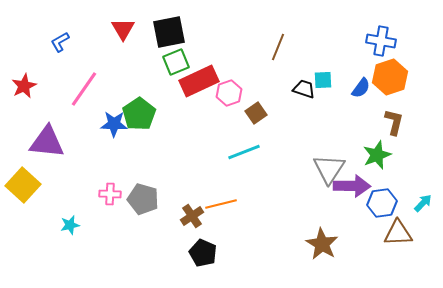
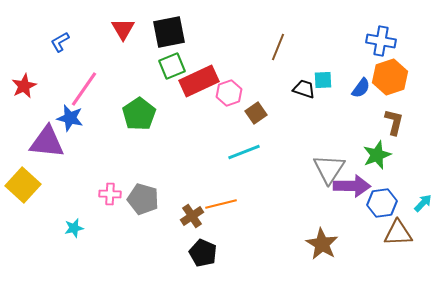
green square: moved 4 px left, 4 px down
blue star: moved 44 px left, 6 px up; rotated 12 degrees clockwise
cyan star: moved 4 px right, 3 px down
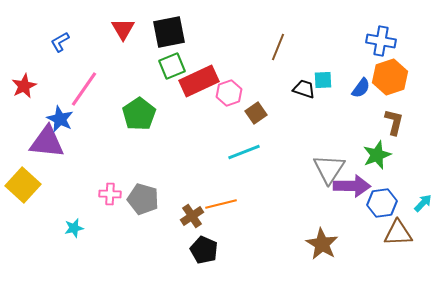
blue star: moved 10 px left, 1 px down; rotated 12 degrees clockwise
black pentagon: moved 1 px right, 3 px up
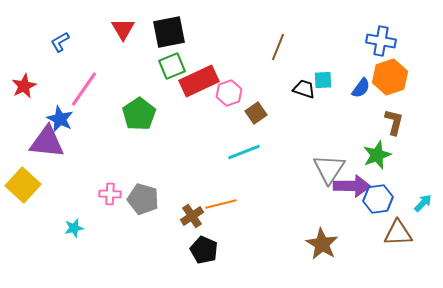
blue hexagon: moved 4 px left, 4 px up
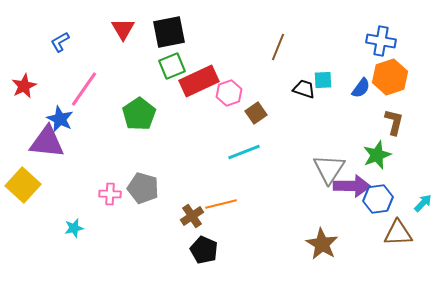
gray pentagon: moved 11 px up
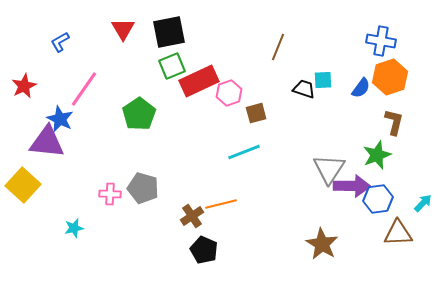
brown square: rotated 20 degrees clockwise
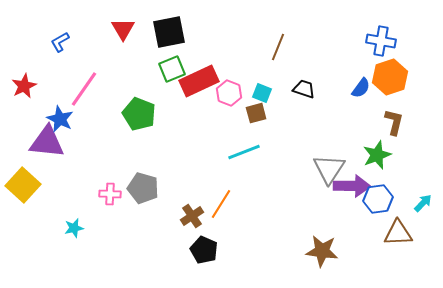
green square: moved 3 px down
cyan square: moved 61 px left, 13 px down; rotated 24 degrees clockwise
pink hexagon: rotated 20 degrees counterclockwise
green pentagon: rotated 16 degrees counterclockwise
orange line: rotated 44 degrees counterclockwise
brown star: moved 7 px down; rotated 24 degrees counterclockwise
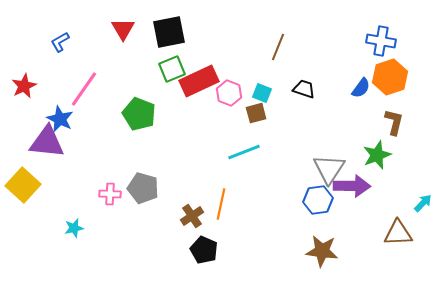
blue hexagon: moved 60 px left, 1 px down
orange line: rotated 20 degrees counterclockwise
